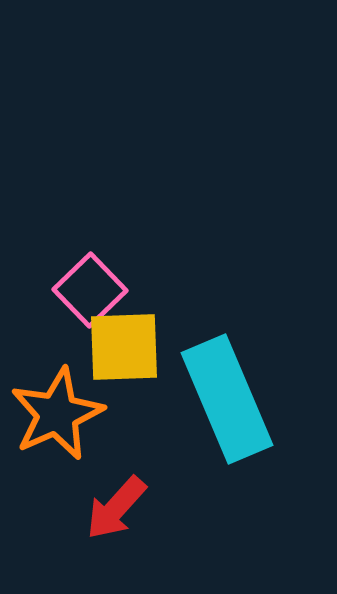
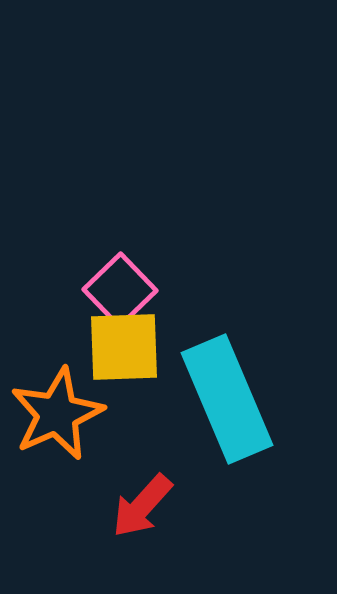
pink square: moved 30 px right
red arrow: moved 26 px right, 2 px up
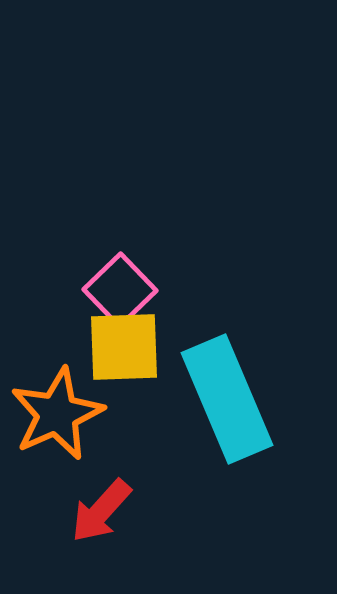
red arrow: moved 41 px left, 5 px down
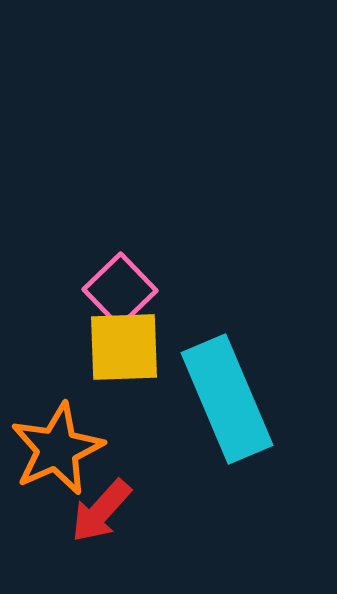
orange star: moved 35 px down
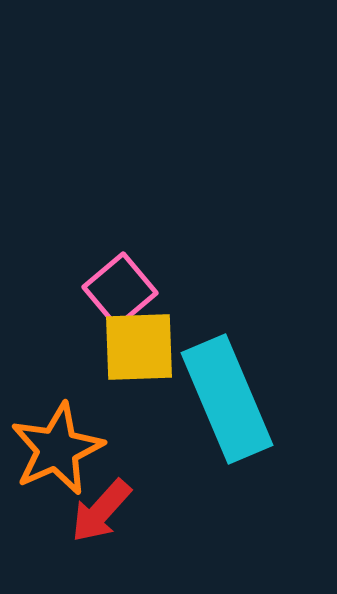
pink square: rotated 4 degrees clockwise
yellow square: moved 15 px right
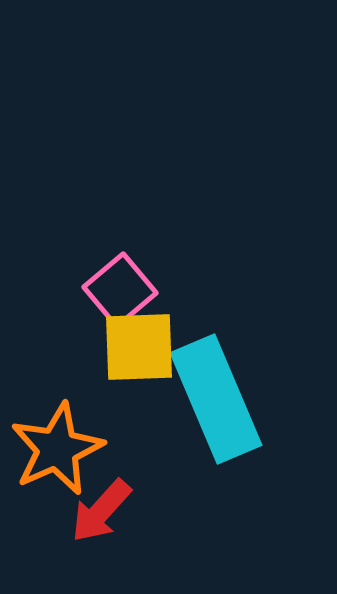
cyan rectangle: moved 11 px left
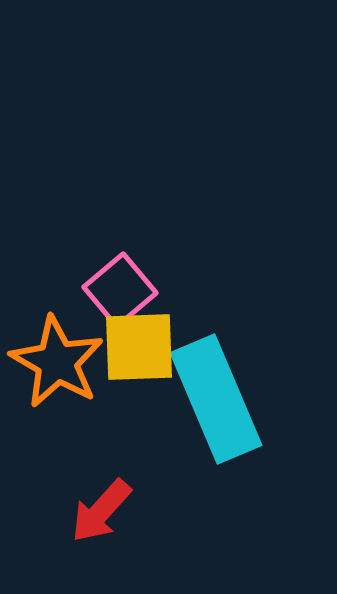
orange star: moved 87 px up; rotated 18 degrees counterclockwise
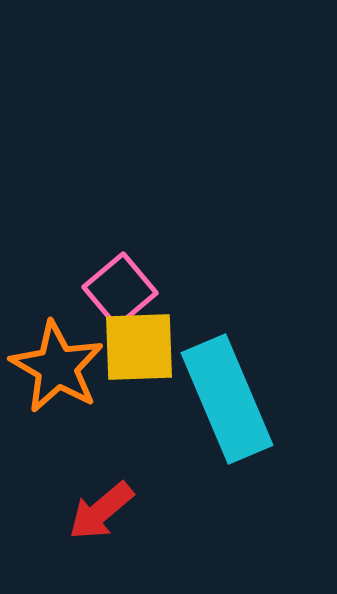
orange star: moved 5 px down
cyan rectangle: moved 11 px right
red arrow: rotated 8 degrees clockwise
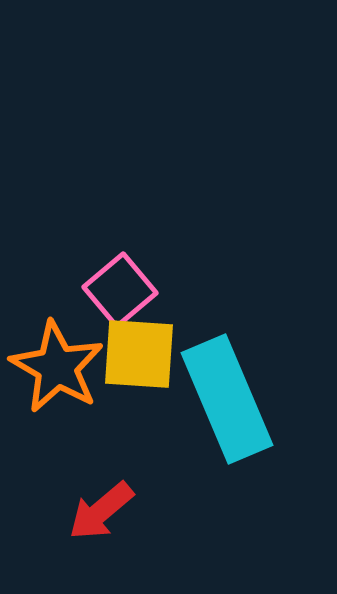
yellow square: moved 7 px down; rotated 6 degrees clockwise
